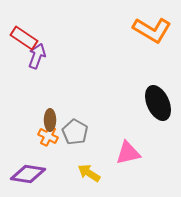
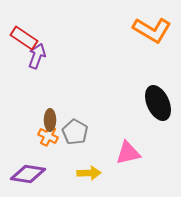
yellow arrow: rotated 145 degrees clockwise
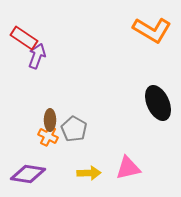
gray pentagon: moved 1 px left, 3 px up
pink triangle: moved 15 px down
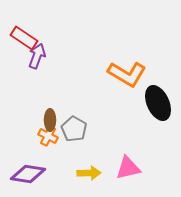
orange L-shape: moved 25 px left, 44 px down
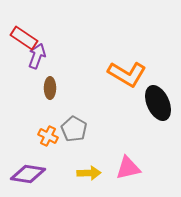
brown ellipse: moved 32 px up
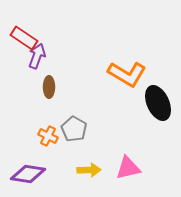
brown ellipse: moved 1 px left, 1 px up
yellow arrow: moved 3 px up
